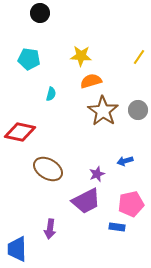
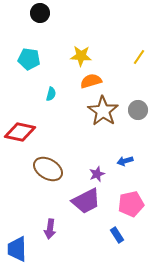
blue rectangle: moved 8 px down; rotated 49 degrees clockwise
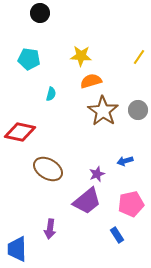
purple trapezoid: moved 1 px right; rotated 12 degrees counterclockwise
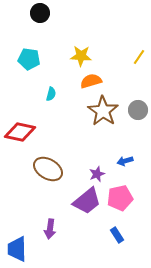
pink pentagon: moved 11 px left, 6 px up
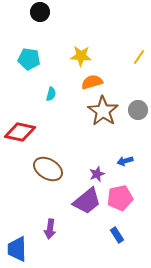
black circle: moved 1 px up
orange semicircle: moved 1 px right, 1 px down
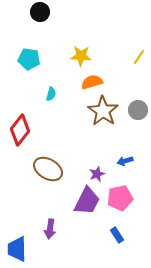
red diamond: moved 2 px up; rotated 64 degrees counterclockwise
purple trapezoid: rotated 24 degrees counterclockwise
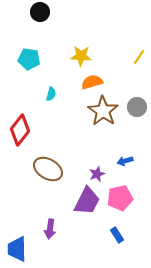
gray circle: moved 1 px left, 3 px up
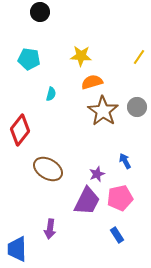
blue arrow: rotated 77 degrees clockwise
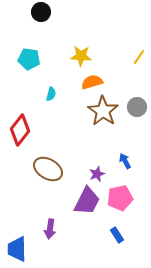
black circle: moved 1 px right
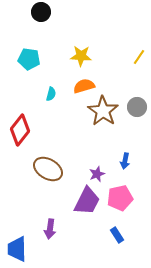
orange semicircle: moved 8 px left, 4 px down
blue arrow: rotated 140 degrees counterclockwise
